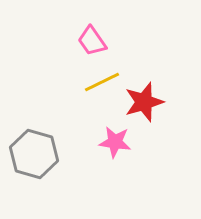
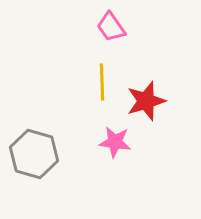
pink trapezoid: moved 19 px right, 14 px up
yellow line: rotated 66 degrees counterclockwise
red star: moved 2 px right, 1 px up
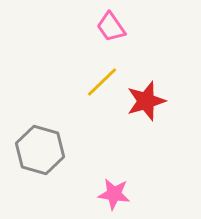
yellow line: rotated 48 degrees clockwise
pink star: moved 1 px left, 52 px down
gray hexagon: moved 6 px right, 4 px up
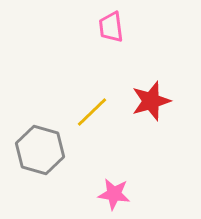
pink trapezoid: rotated 28 degrees clockwise
yellow line: moved 10 px left, 30 px down
red star: moved 5 px right
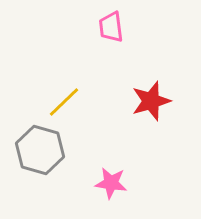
yellow line: moved 28 px left, 10 px up
pink star: moved 3 px left, 11 px up
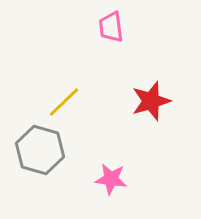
pink star: moved 4 px up
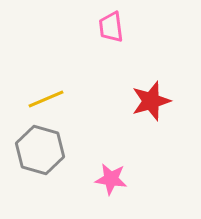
yellow line: moved 18 px left, 3 px up; rotated 21 degrees clockwise
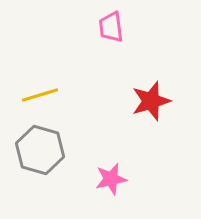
yellow line: moved 6 px left, 4 px up; rotated 6 degrees clockwise
pink star: rotated 20 degrees counterclockwise
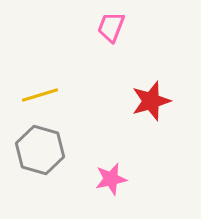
pink trapezoid: rotated 28 degrees clockwise
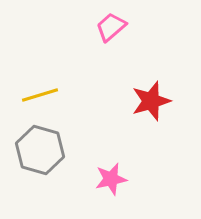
pink trapezoid: rotated 28 degrees clockwise
